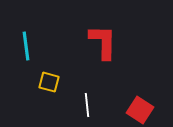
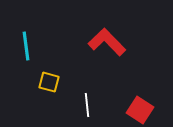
red L-shape: moved 4 px right; rotated 45 degrees counterclockwise
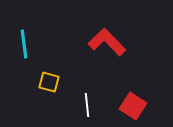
cyan line: moved 2 px left, 2 px up
red square: moved 7 px left, 4 px up
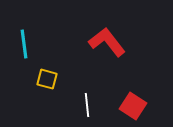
red L-shape: rotated 6 degrees clockwise
yellow square: moved 2 px left, 3 px up
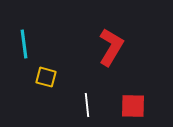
red L-shape: moved 4 px right, 5 px down; rotated 69 degrees clockwise
yellow square: moved 1 px left, 2 px up
red square: rotated 32 degrees counterclockwise
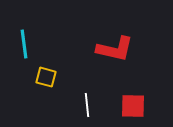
red L-shape: moved 4 px right, 2 px down; rotated 72 degrees clockwise
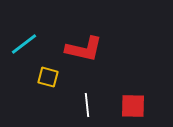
cyan line: rotated 60 degrees clockwise
red L-shape: moved 31 px left
yellow square: moved 2 px right
